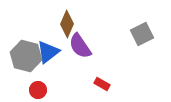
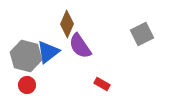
red circle: moved 11 px left, 5 px up
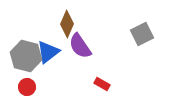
red circle: moved 2 px down
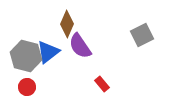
gray square: moved 1 px down
red rectangle: rotated 21 degrees clockwise
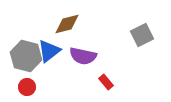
brown diamond: rotated 52 degrees clockwise
purple semicircle: moved 3 px right, 10 px down; rotated 44 degrees counterclockwise
blue triangle: moved 1 px right, 1 px up
red rectangle: moved 4 px right, 2 px up
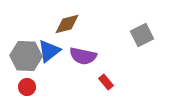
gray hexagon: rotated 12 degrees counterclockwise
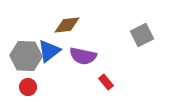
brown diamond: moved 1 px down; rotated 8 degrees clockwise
red circle: moved 1 px right
